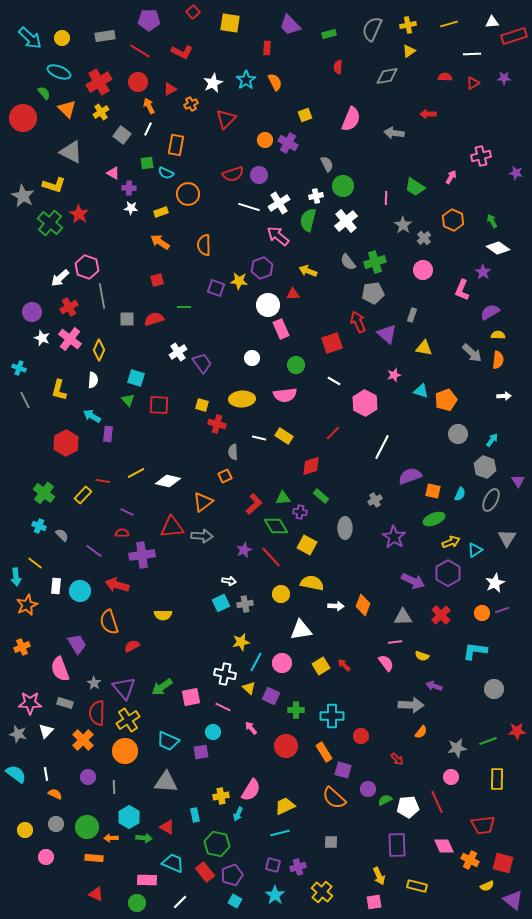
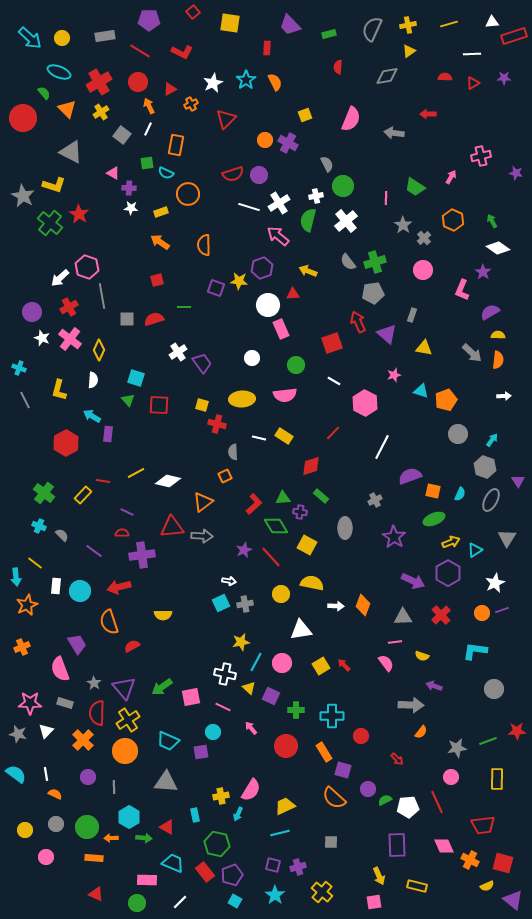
red arrow at (117, 585): moved 2 px right, 2 px down; rotated 30 degrees counterclockwise
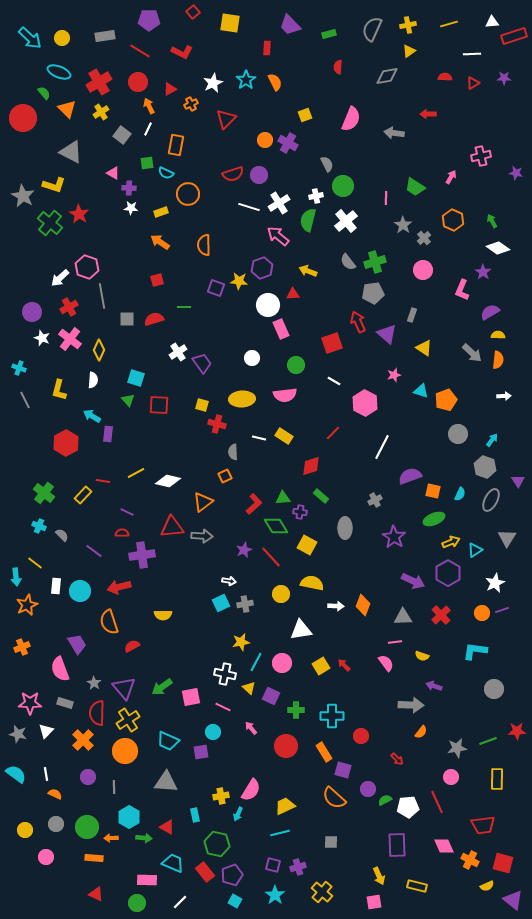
yellow triangle at (424, 348): rotated 24 degrees clockwise
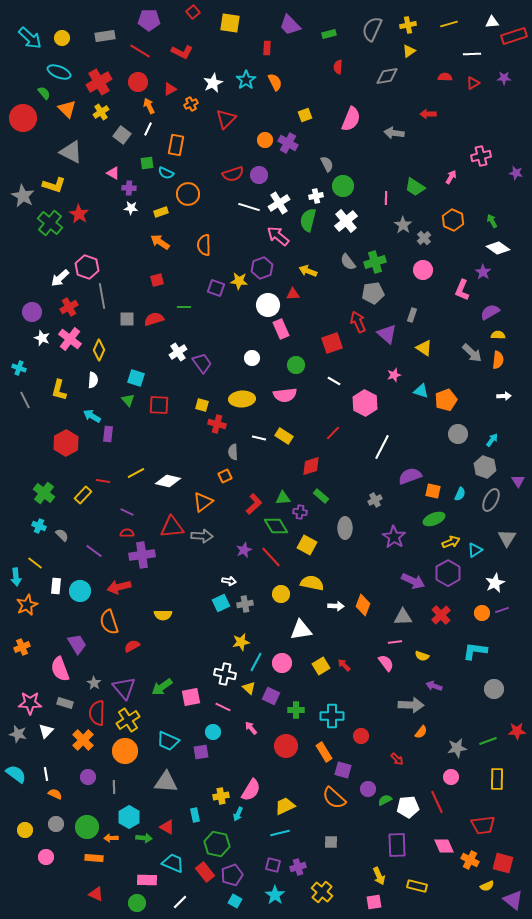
red semicircle at (122, 533): moved 5 px right
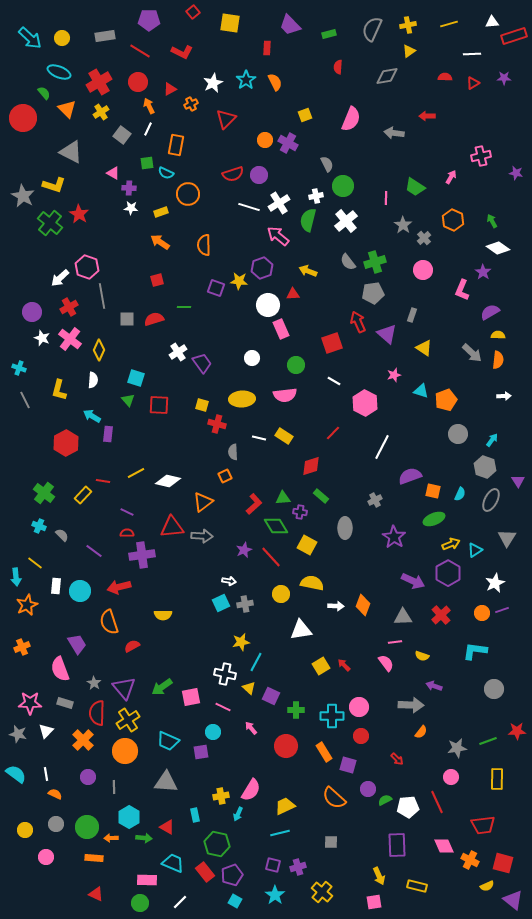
red arrow at (428, 114): moved 1 px left, 2 px down
yellow arrow at (451, 542): moved 2 px down
pink circle at (282, 663): moved 77 px right, 44 px down
purple square at (343, 770): moved 5 px right, 5 px up
green circle at (137, 903): moved 3 px right
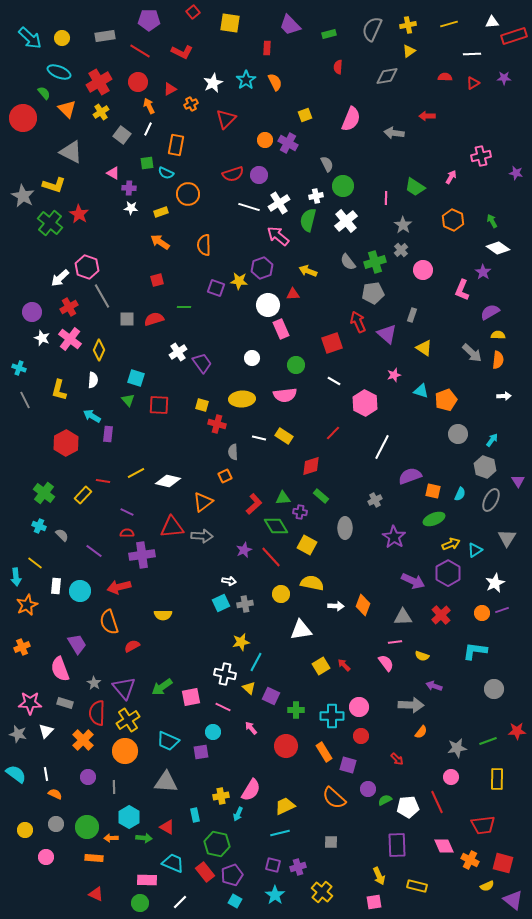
gray cross at (424, 238): moved 23 px left, 12 px down
gray line at (102, 296): rotated 20 degrees counterclockwise
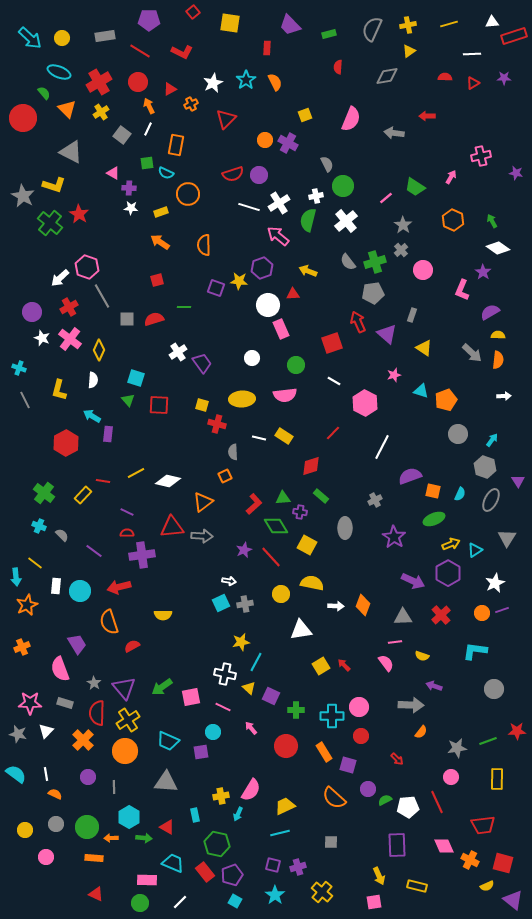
pink line at (386, 198): rotated 48 degrees clockwise
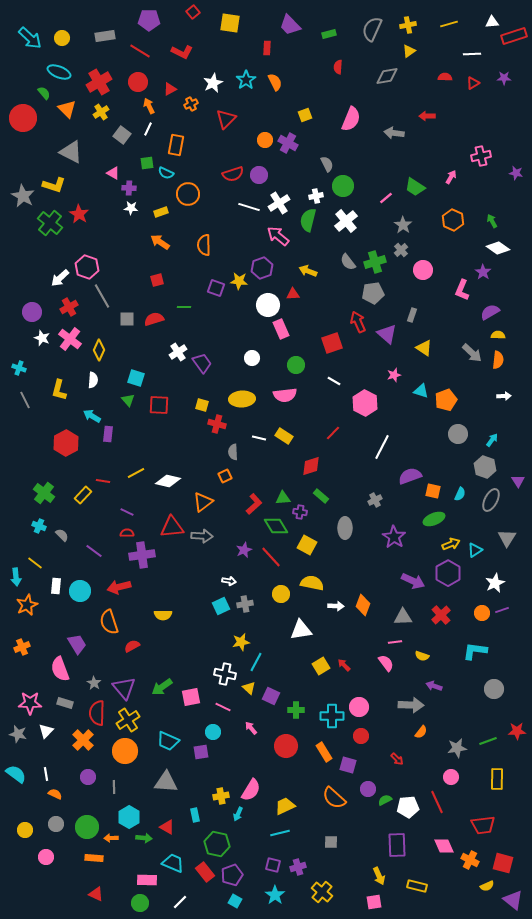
cyan square at (221, 603): moved 3 px down
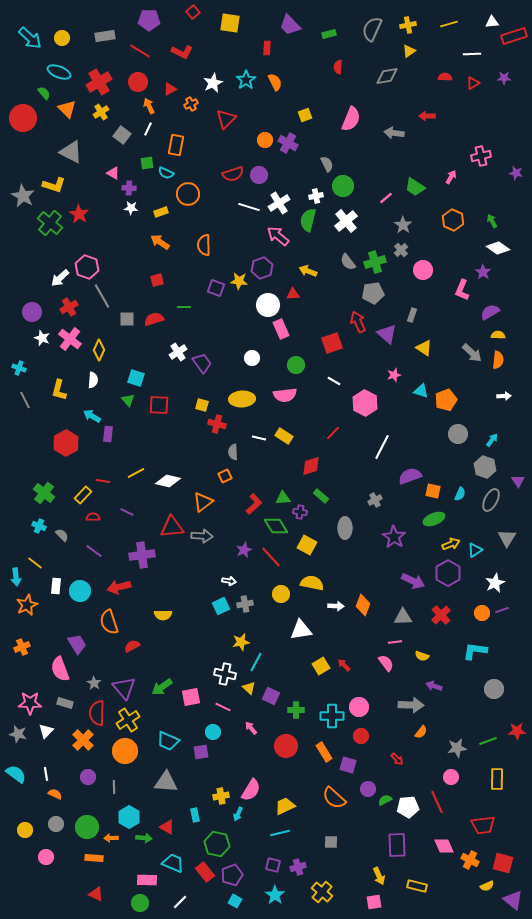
red semicircle at (127, 533): moved 34 px left, 16 px up
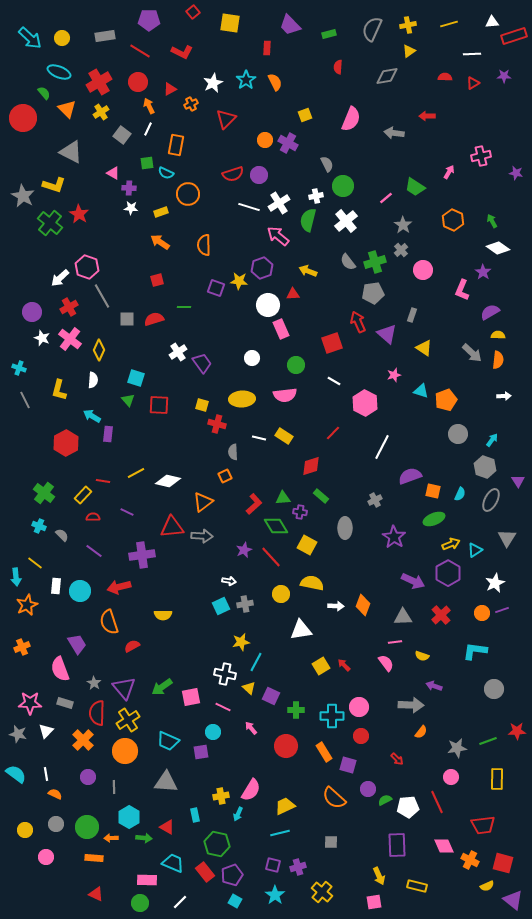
purple star at (504, 78): moved 2 px up
pink arrow at (451, 177): moved 2 px left, 5 px up
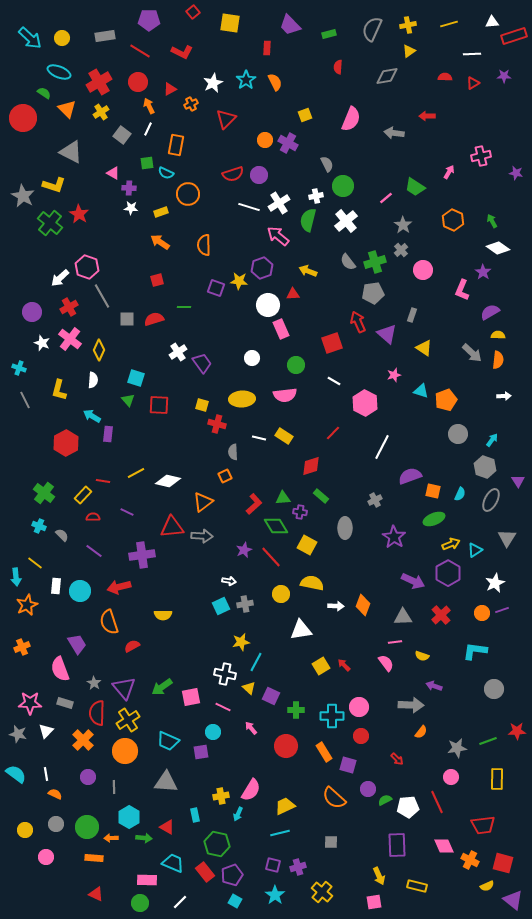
green semicircle at (44, 93): rotated 16 degrees counterclockwise
white star at (42, 338): moved 5 px down
